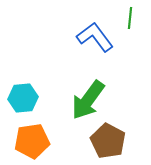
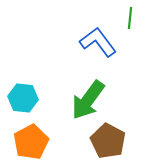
blue L-shape: moved 3 px right, 5 px down
cyan hexagon: rotated 12 degrees clockwise
orange pentagon: moved 1 px left, 1 px down; rotated 20 degrees counterclockwise
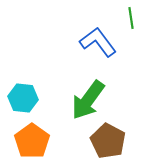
green line: moved 1 px right; rotated 15 degrees counterclockwise
orange pentagon: moved 1 px right, 1 px up; rotated 8 degrees counterclockwise
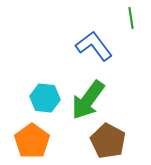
blue L-shape: moved 4 px left, 4 px down
cyan hexagon: moved 22 px right
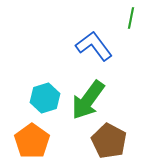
green line: rotated 20 degrees clockwise
cyan hexagon: rotated 24 degrees counterclockwise
brown pentagon: moved 1 px right
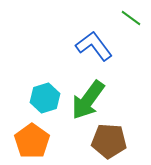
green line: rotated 65 degrees counterclockwise
brown pentagon: rotated 24 degrees counterclockwise
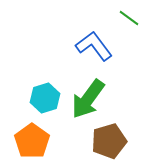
green line: moved 2 px left
green arrow: moved 1 px up
brown pentagon: rotated 20 degrees counterclockwise
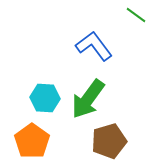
green line: moved 7 px right, 3 px up
cyan hexagon: rotated 20 degrees clockwise
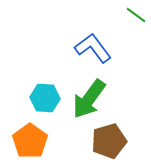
blue L-shape: moved 1 px left, 2 px down
green arrow: moved 1 px right
orange pentagon: moved 2 px left
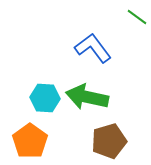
green line: moved 1 px right, 2 px down
green arrow: moved 2 px left, 2 px up; rotated 66 degrees clockwise
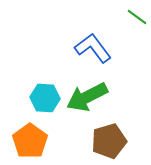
green arrow: rotated 39 degrees counterclockwise
